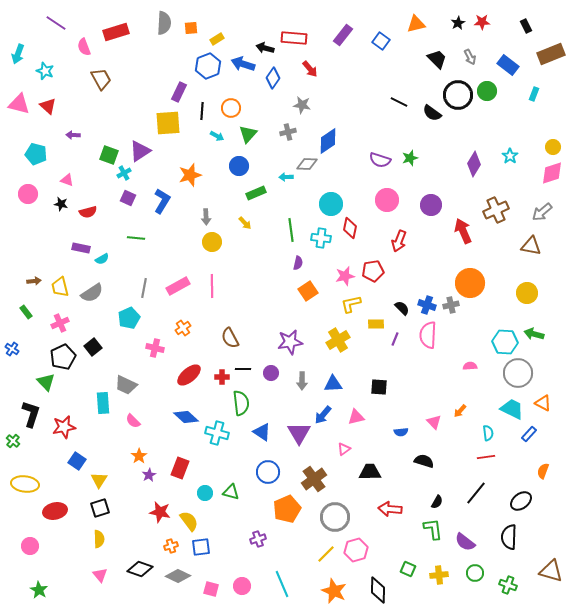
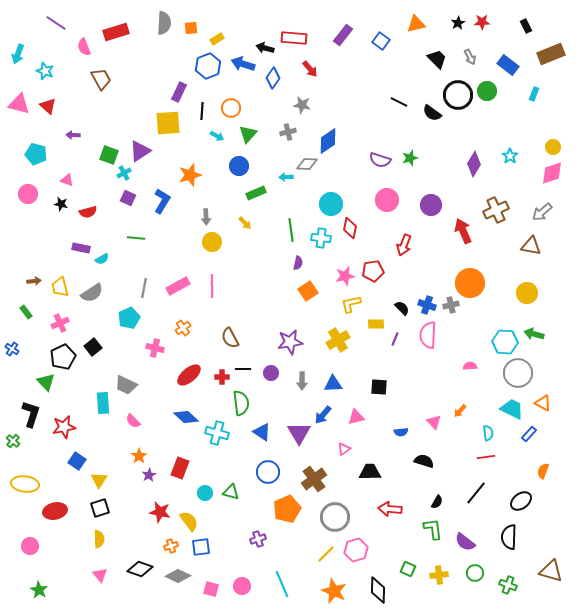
red arrow at (399, 241): moved 5 px right, 4 px down
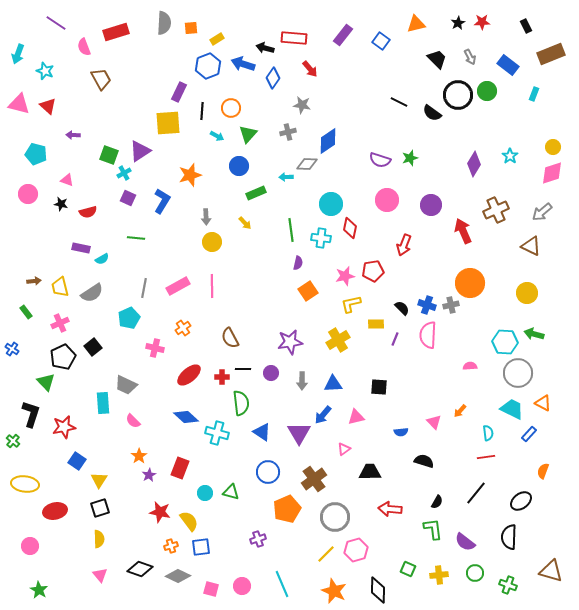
brown triangle at (531, 246): rotated 15 degrees clockwise
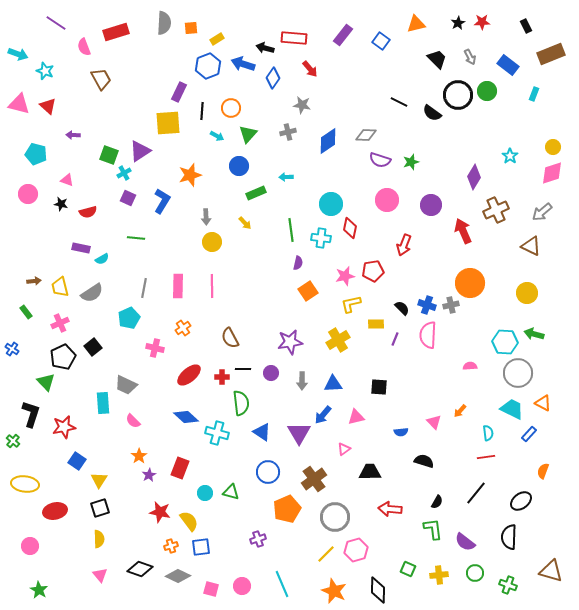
cyan arrow at (18, 54): rotated 90 degrees counterclockwise
green star at (410, 158): moved 1 px right, 4 px down
gray diamond at (307, 164): moved 59 px right, 29 px up
purple diamond at (474, 164): moved 13 px down
pink rectangle at (178, 286): rotated 60 degrees counterclockwise
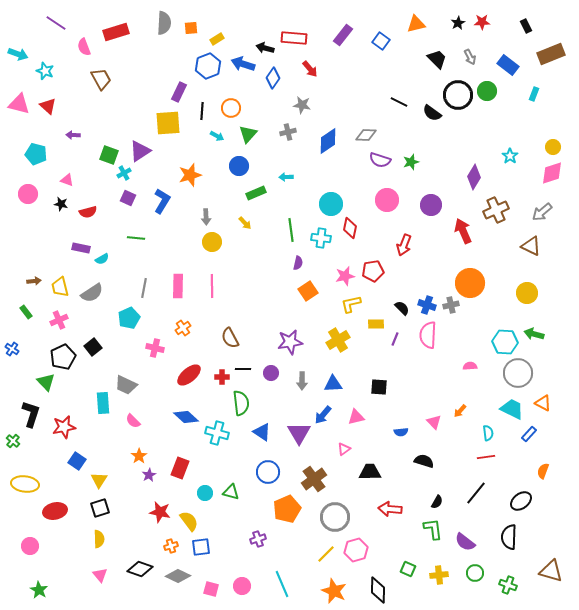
pink cross at (60, 323): moved 1 px left, 3 px up
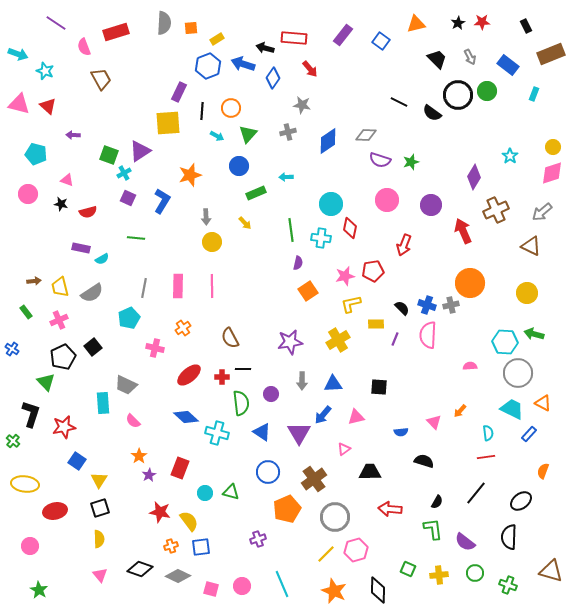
purple circle at (271, 373): moved 21 px down
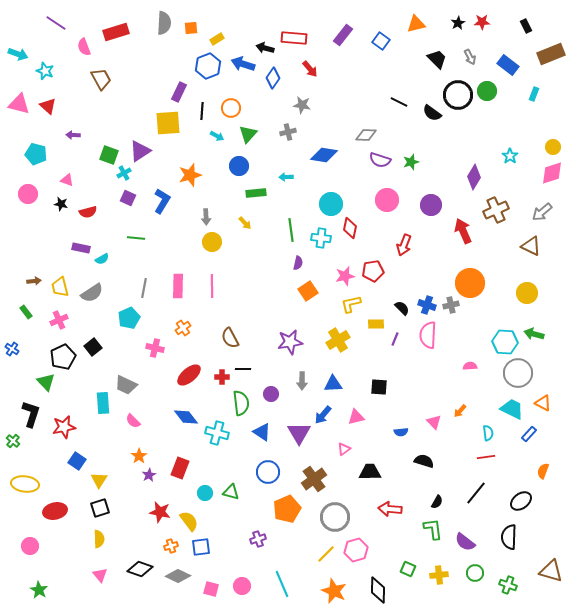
blue diamond at (328, 141): moved 4 px left, 14 px down; rotated 44 degrees clockwise
green rectangle at (256, 193): rotated 18 degrees clockwise
blue diamond at (186, 417): rotated 10 degrees clockwise
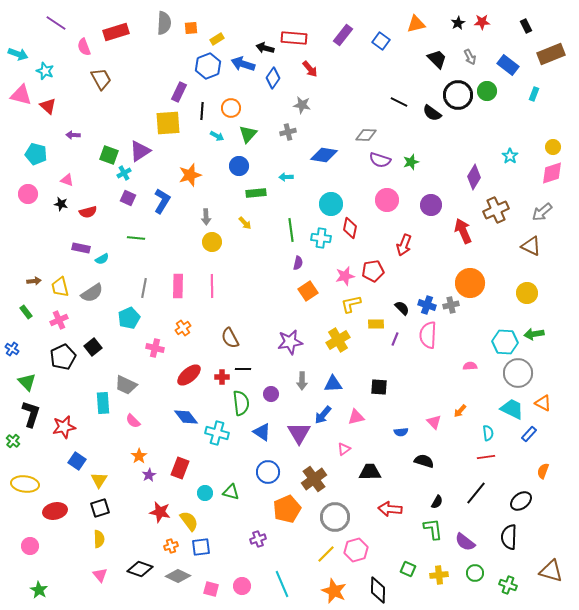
pink triangle at (19, 104): moved 2 px right, 9 px up
green arrow at (534, 334): rotated 24 degrees counterclockwise
green triangle at (46, 382): moved 19 px left
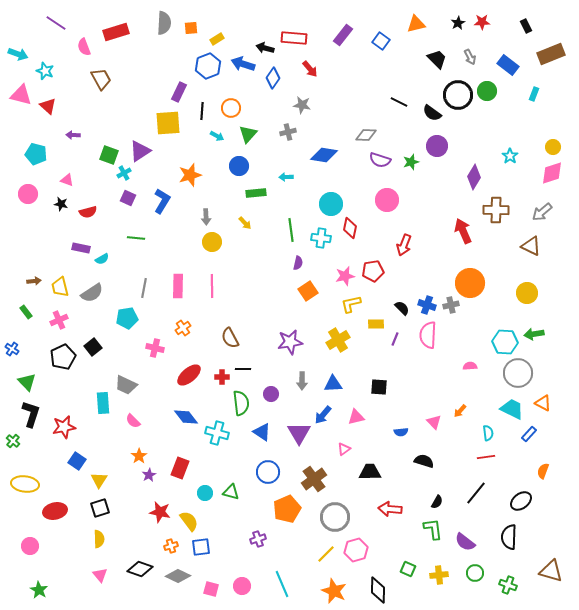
purple circle at (431, 205): moved 6 px right, 59 px up
brown cross at (496, 210): rotated 25 degrees clockwise
cyan pentagon at (129, 318): moved 2 px left; rotated 15 degrees clockwise
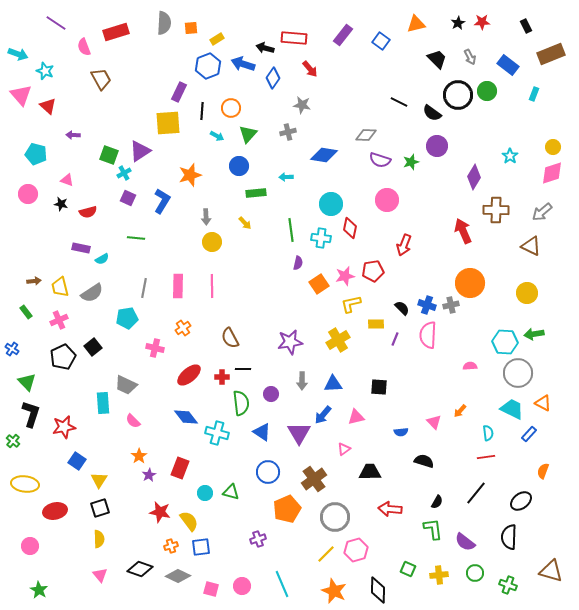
pink triangle at (21, 95): rotated 35 degrees clockwise
orange square at (308, 291): moved 11 px right, 7 px up
